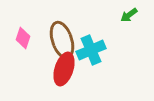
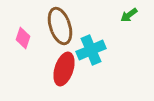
brown ellipse: moved 2 px left, 14 px up
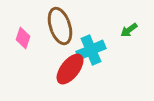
green arrow: moved 15 px down
red ellipse: moved 6 px right; rotated 20 degrees clockwise
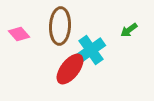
brown ellipse: rotated 21 degrees clockwise
pink diamond: moved 4 px left, 4 px up; rotated 60 degrees counterclockwise
cyan cross: rotated 12 degrees counterclockwise
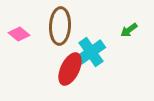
pink diamond: rotated 10 degrees counterclockwise
cyan cross: moved 2 px down
red ellipse: rotated 12 degrees counterclockwise
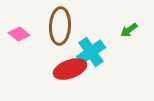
red ellipse: rotated 44 degrees clockwise
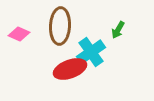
green arrow: moved 11 px left; rotated 24 degrees counterclockwise
pink diamond: rotated 15 degrees counterclockwise
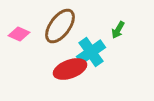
brown ellipse: rotated 33 degrees clockwise
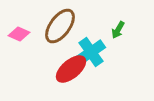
red ellipse: moved 1 px right; rotated 20 degrees counterclockwise
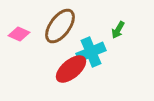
cyan cross: rotated 12 degrees clockwise
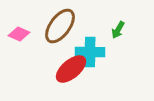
cyan cross: moved 1 px left; rotated 24 degrees clockwise
